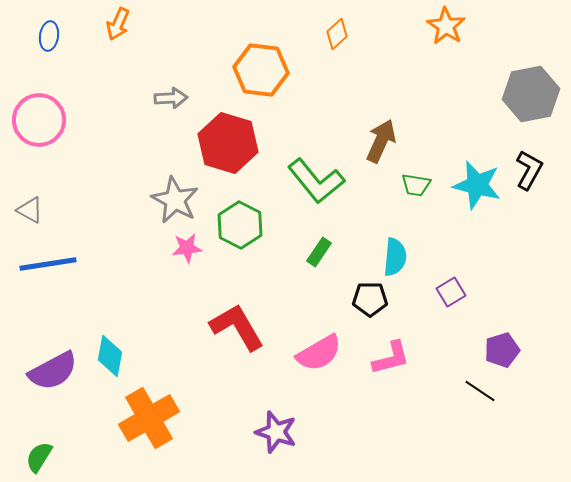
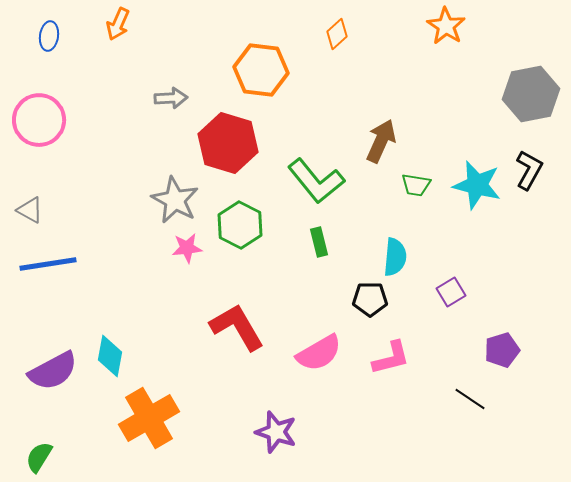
green rectangle: moved 10 px up; rotated 48 degrees counterclockwise
black line: moved 10 px left, 8 px down
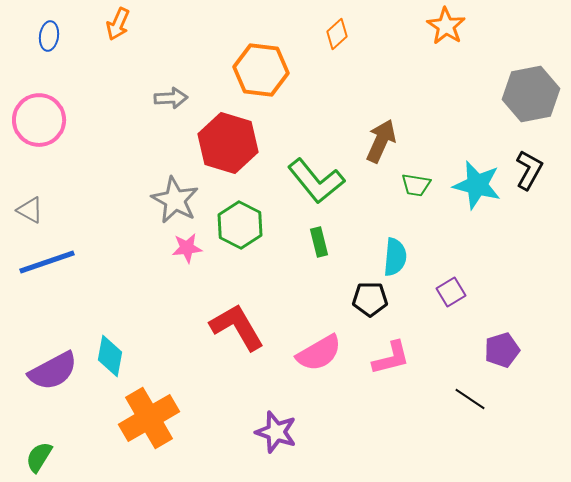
blue line: moved 1 px left, 2 px up; rotated 10 degrees counterclockwise
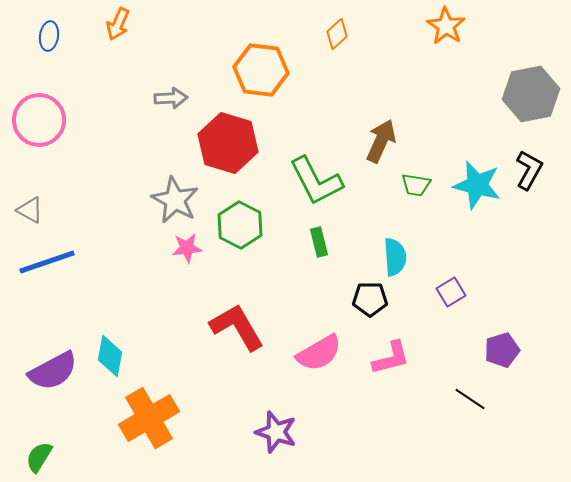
green L-shape: rotated 12 degrees clockwise
cyan semicircle: rotated 9 degrees counterclockwise
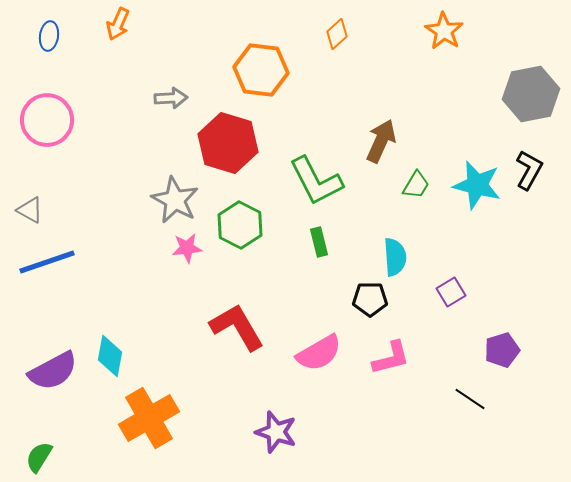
orange star: moved 2 px left, 5 px down
pink circle: moved 8 px right
green trapezoid: rotated 68 degrees counterclockwise
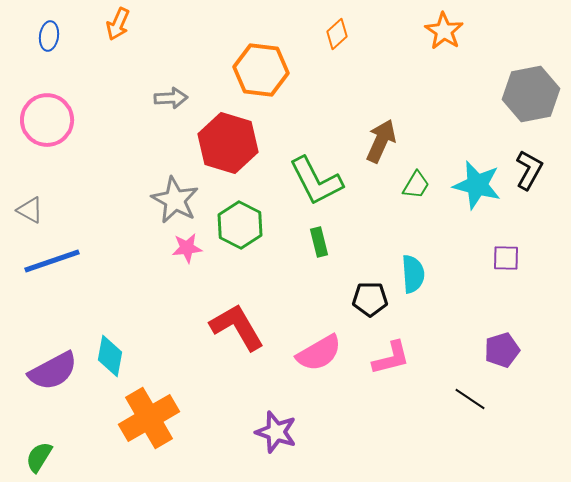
cyan semicircle: moved 18 px right, 17 px down
blue line: moved 5 px right, 1 px up
purple square: moved 55 px right, 34 px up; rotated 32 degrees clockwise
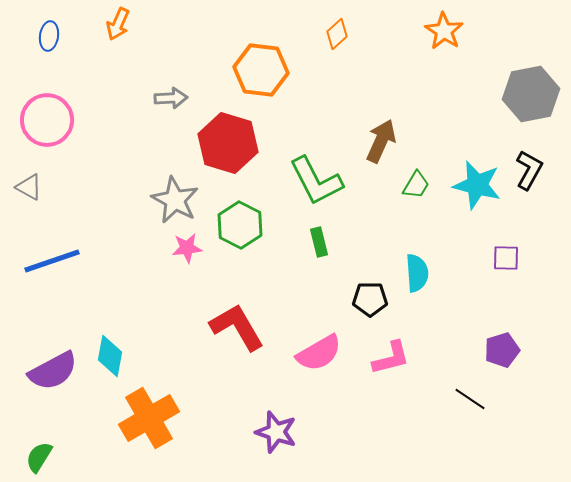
gray triangle: moved 1 px left, 23 px up
cyan semicircle: moved 4 px right, 1 px up
